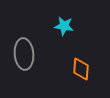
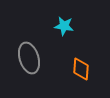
gray ellipse: moved 5 px right, 4 px down; rotated 12 degrees counterclockwise
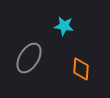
gray ellipse: rotated 48 degrees clockwise
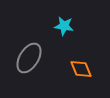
orange diamond: rotated 25 degrees counterclockwise
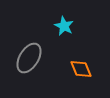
cyan star: rotated 18 degrees clockwise
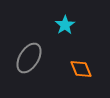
cyan star: moved 1 px right, 1 px up; rotated 12 degrees clockwise
